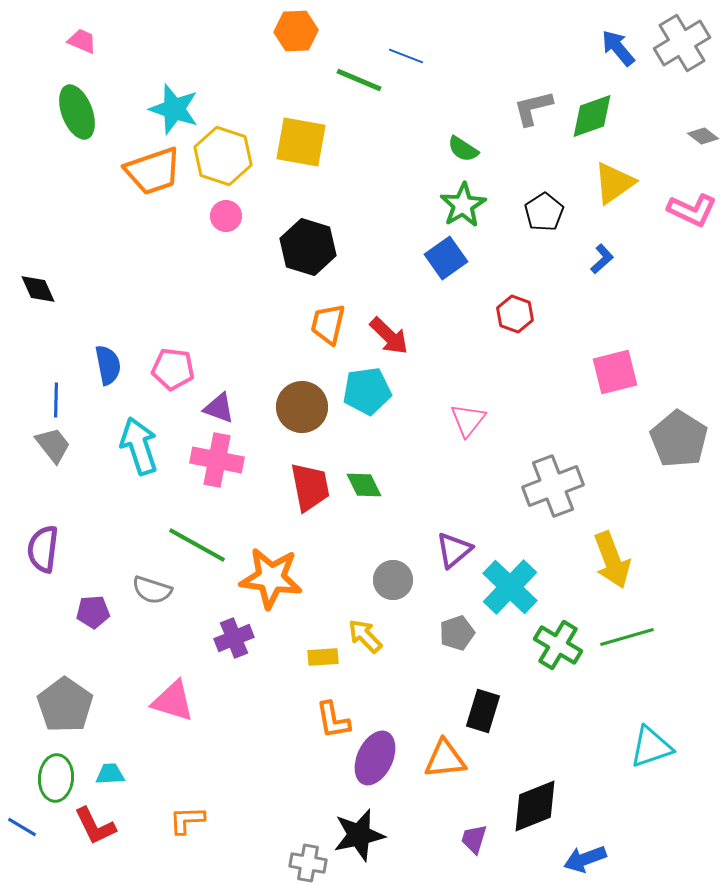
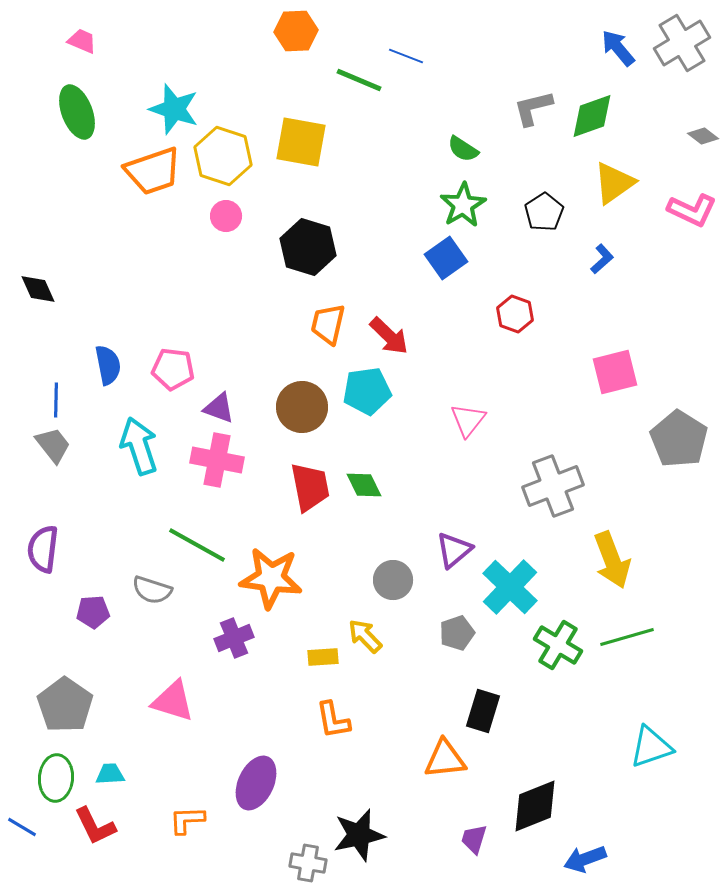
purple ellipse at (375, 758): moved 119 px left, 25 px down
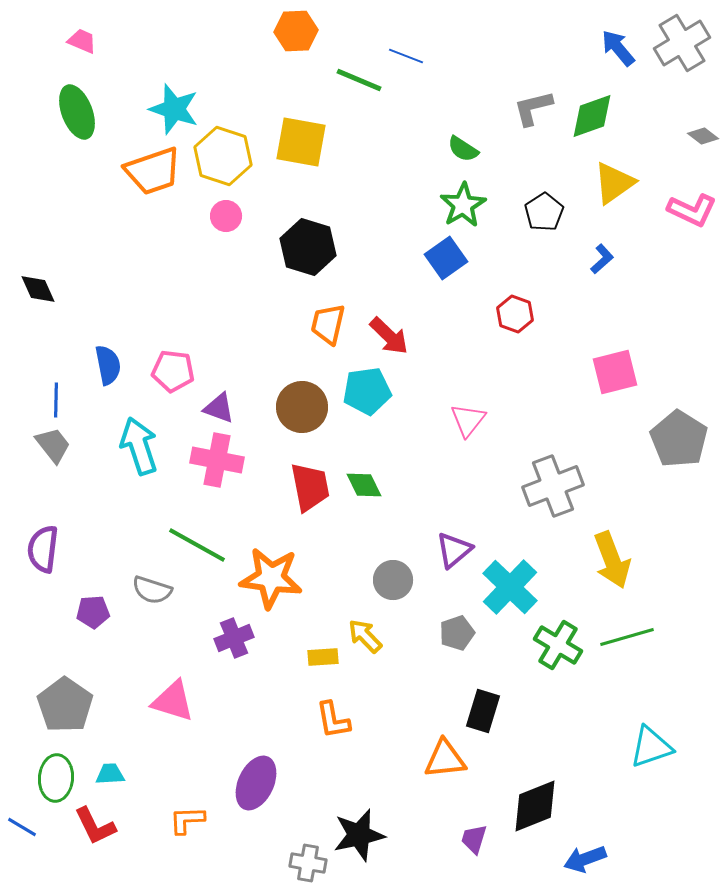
pink pentagon at (173, 369): moved 2 px down
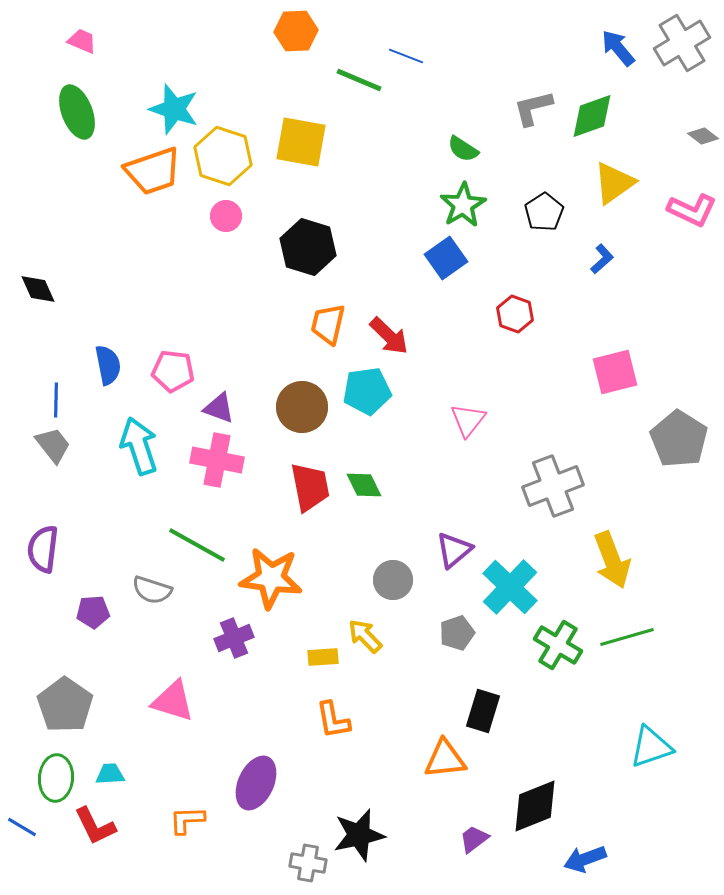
purple trapezoid at (474, 839): rotated 36 degrees clockwise
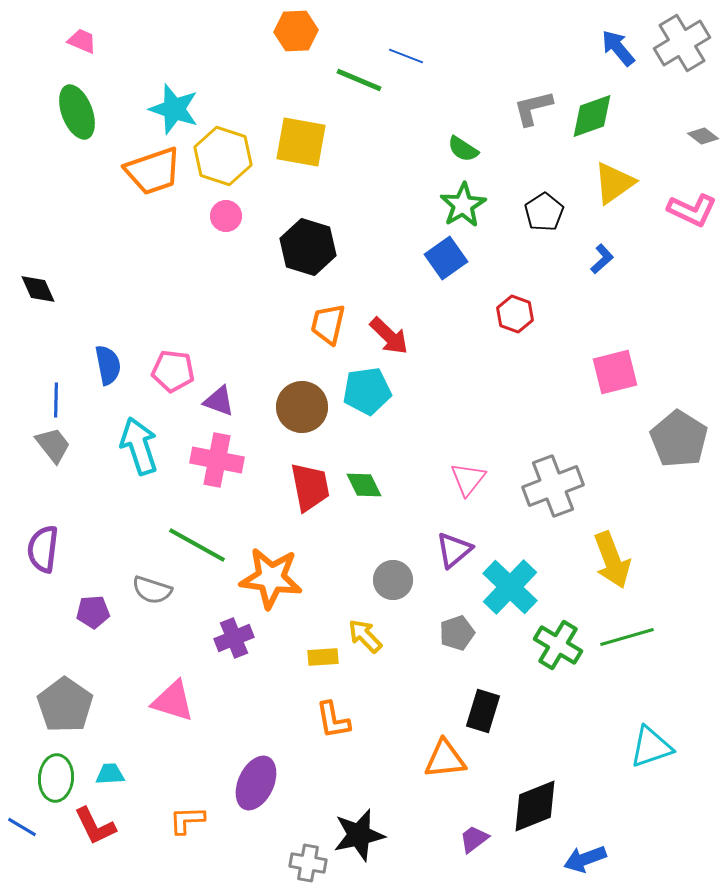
purple triangle at (219, 408): moved 7 px up
pink triangle at (468, 420): moved 59 px down
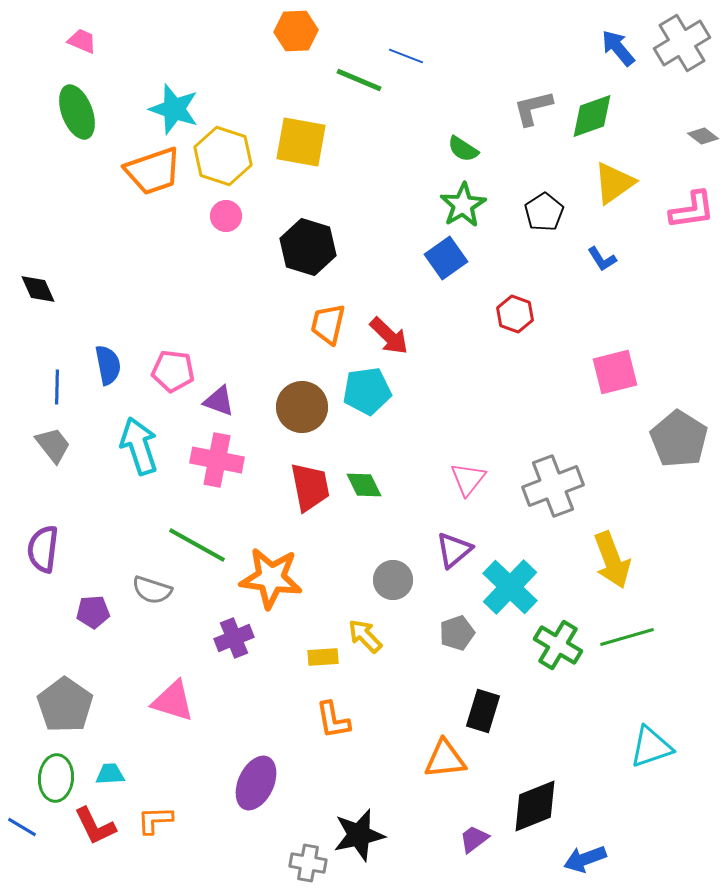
pink L-shape at (692, 210): rotated 33 degrees counterclockwise
blue L-shape at (602, 259): rotated 100 degrees clockwise
blue line at (56, 400): moved 1 px right, 13 px up
orange L-shape at (187, 820): moved 32 px left
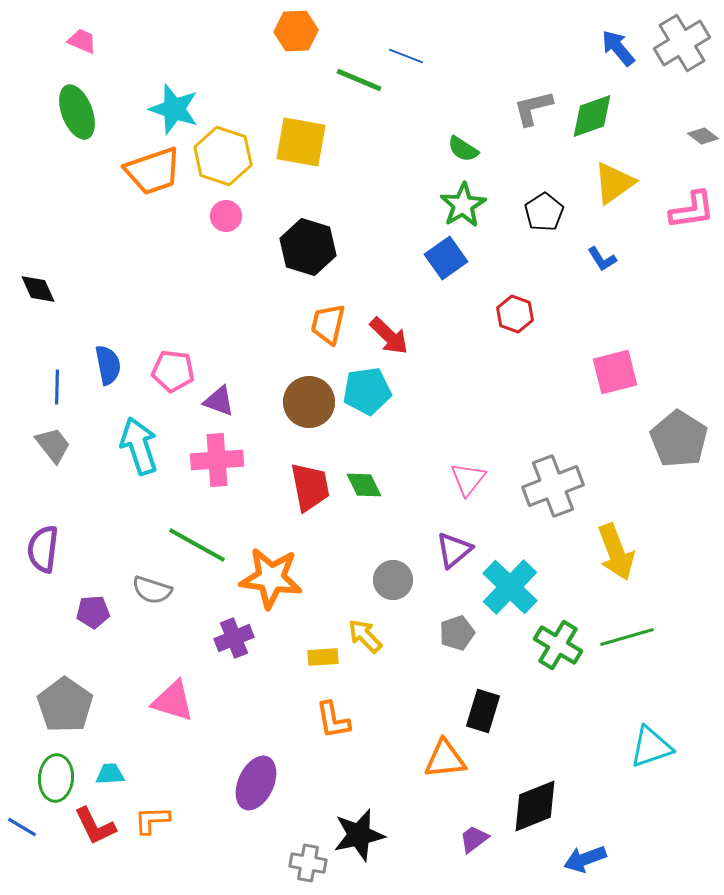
brown circle at (302, 407): moved 7 px right, 5 px up
pink cross at (217, 460): rotated 15 degrees counterclockwise
yellow arrow at (612, 560): moved 4 px right, 8 px up
orange L-shape at (155, 820): moved 3 px left
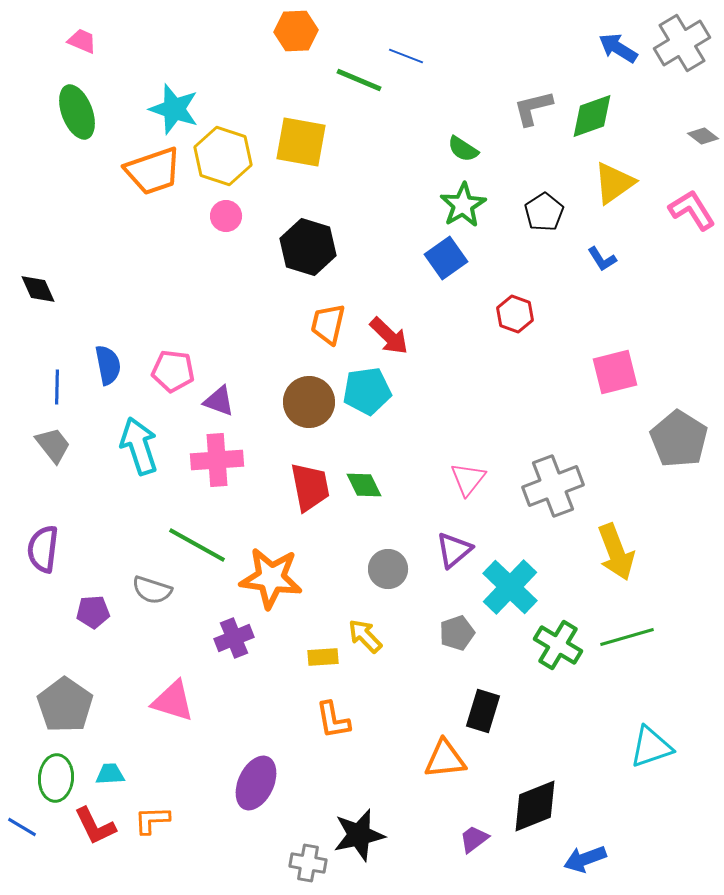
blue arrow at (618, 48): rotated 18 degrees counterclockwise
pink L-shape at (692, 210): rotated 114 degrees counterclockwise
gray circle at (393, 580): moved 5 px left, 11 px up
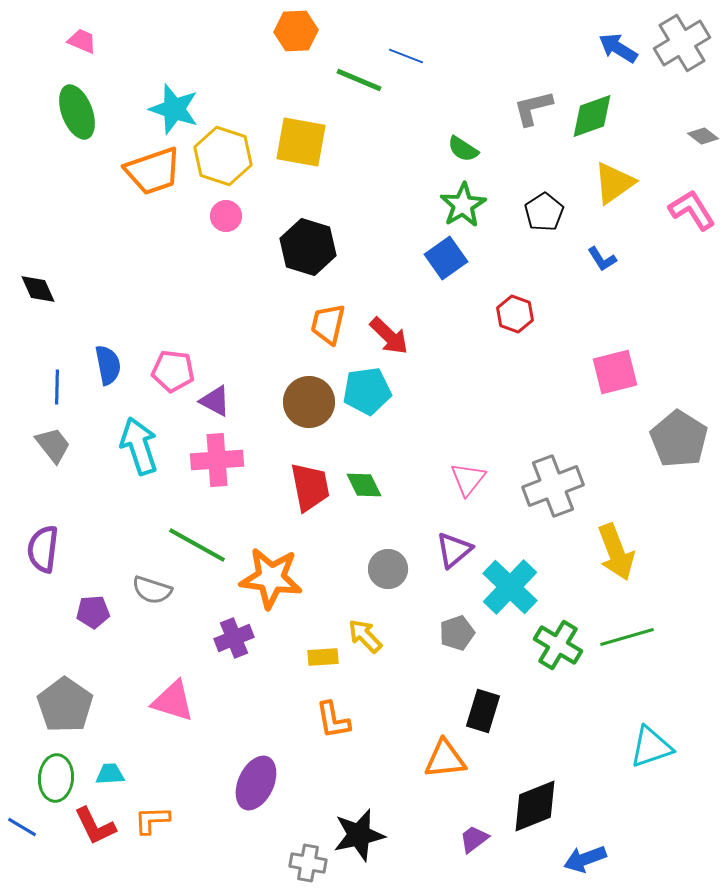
purple triangle at (219, 401): moved 4 px left; rotated 8 degrees clockwise
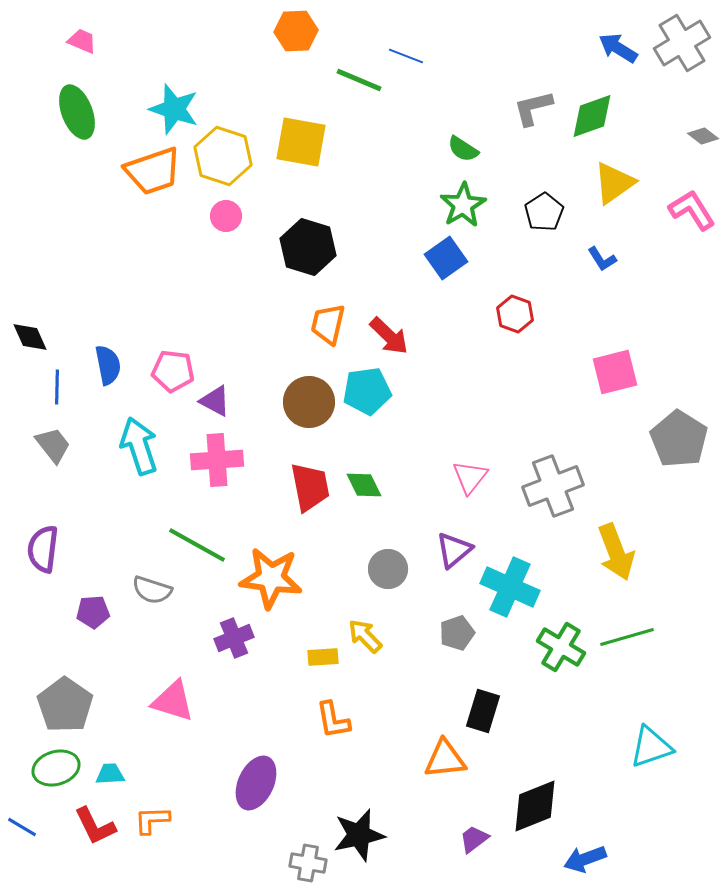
black diamond at (38, 289): moved 8 px left, 48 px down
pink triangle at (468, 479): moved 2 px right, 2 px up
cyan cross at (510, 587): rotated 20 degrees counterclockwise
green cross at (558, 645): moved 3 px right, 2 px down
green ellipse at (56, 778): moved 10 px up; rotated 69 degrees clockwise
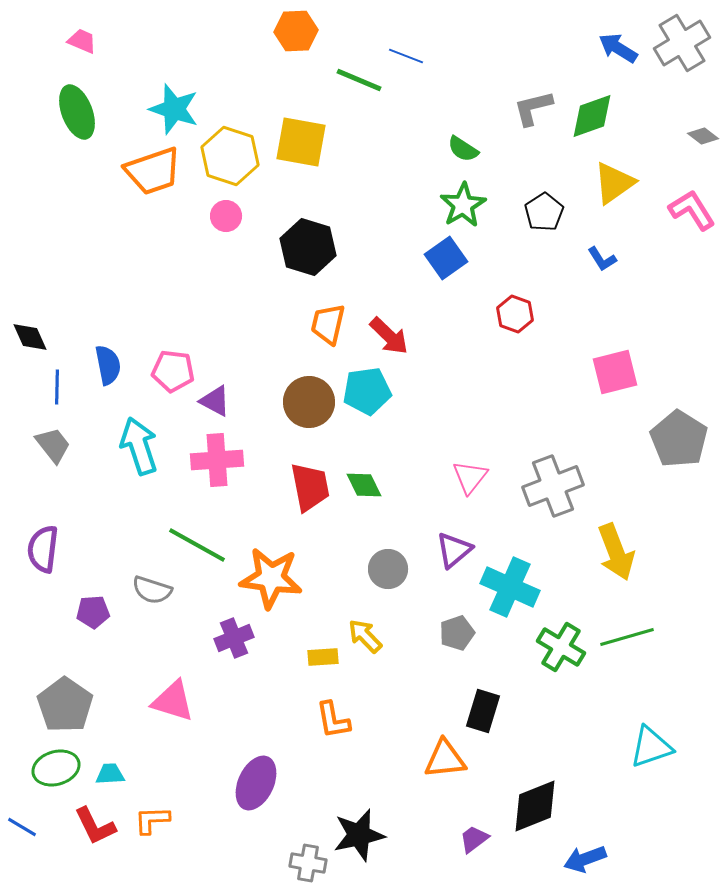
yellow hexagon at (223, 156): moved 7 px right
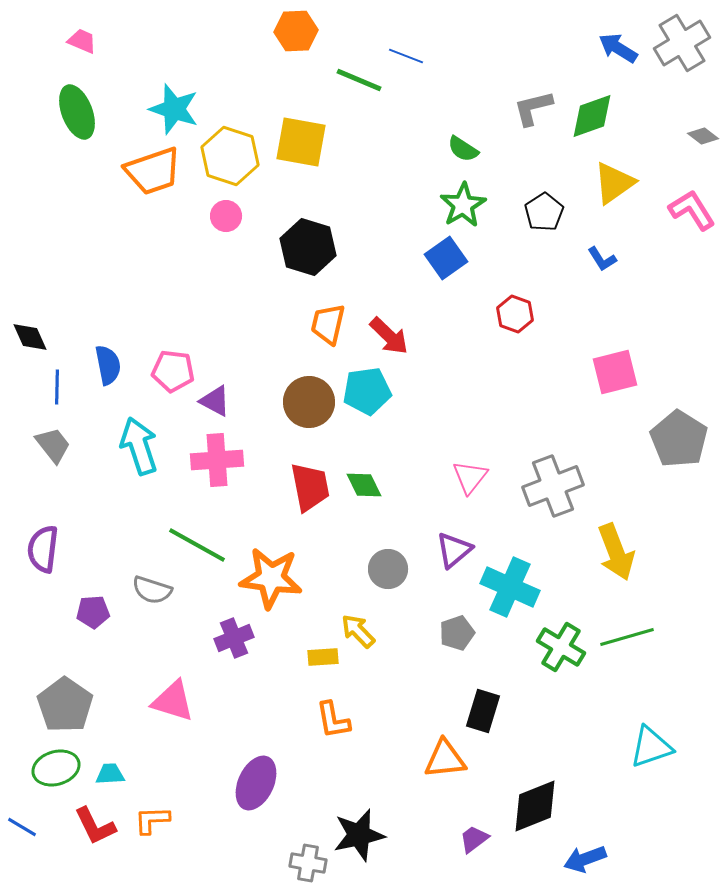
yellow arrow at (365, 636): moved 7 px left, 5 px up
